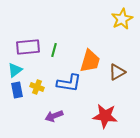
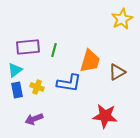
purple arrow: moved 20 px left, 3 px down
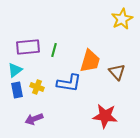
brown triangle: rotated 42 degrees counterclockwise
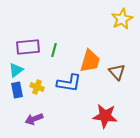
cyan triangle: moved 1 px right
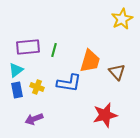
red star: moved 1 px up; rotated 20 degrees counterclockwise
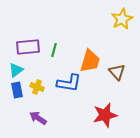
purple arrow: moved 4 px right, 1 px up; rotated 54 degrees clockwise
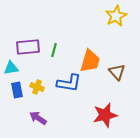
yellow star: moved 6 px left, 3 px up
cyan triangle: moved 5 px left, 2 px up; rotated 28 degrees clockwise
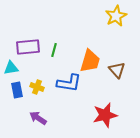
brown triangle: moved 2 px up
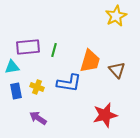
cyan triangle: moved 1 px right, 1 px up
blue rectangle: moved 1 px left, 1 px down
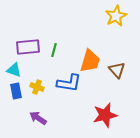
cyan triangle: moved 2 px right, 3 px down; rotated 28 degrees clockwise
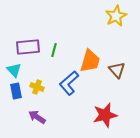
cyan triangle: rotated 28 degrees clockwise
blue L-shape: rotated 130 degrees clockwise
purple arrow: moved 1 px left, 1 px up
